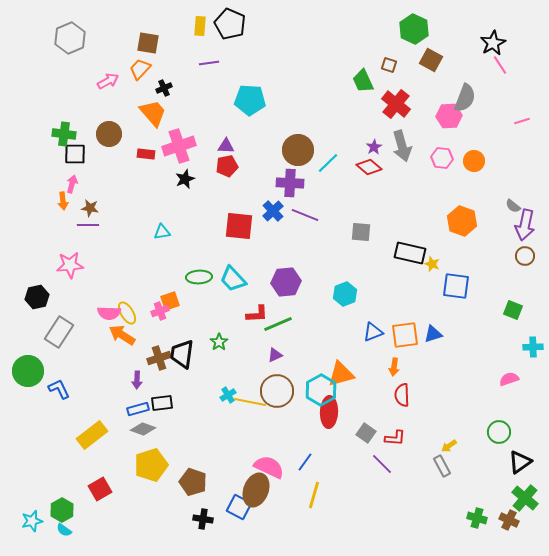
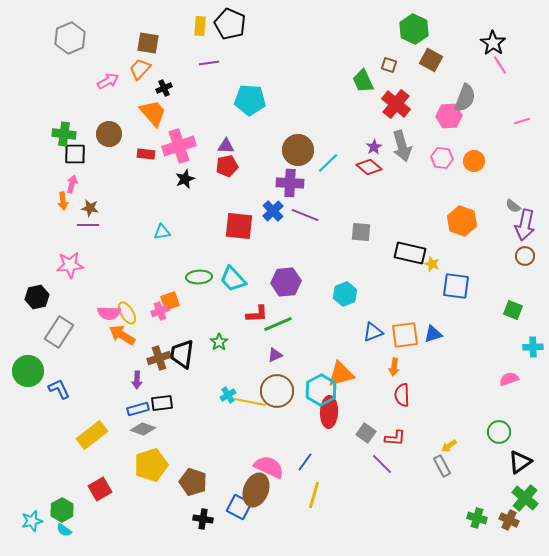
black star at (493, 43): rotated 10 degrees counterclockwise
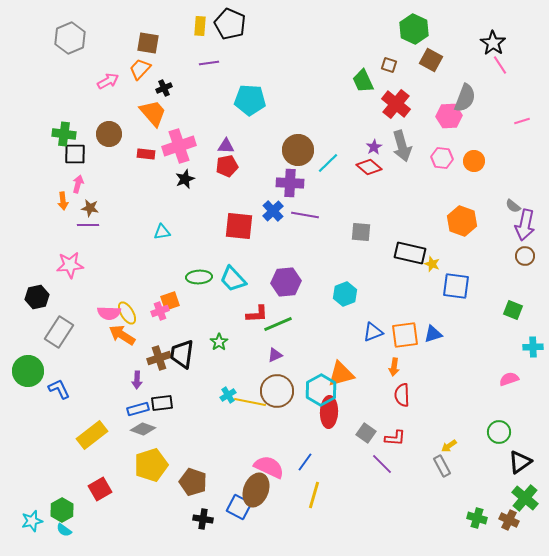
pink arrow at (72, 184): moved 6 px right
purple line at (305, 215): rotated 12 degrees counterclockwise
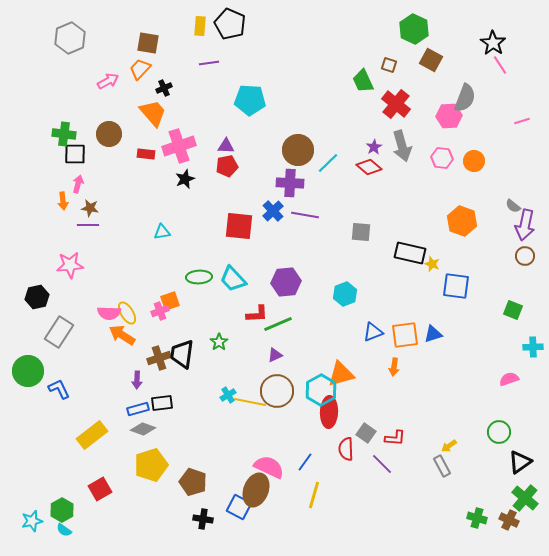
red semicircle at (402, 395): moved 56 px left, 54 px down
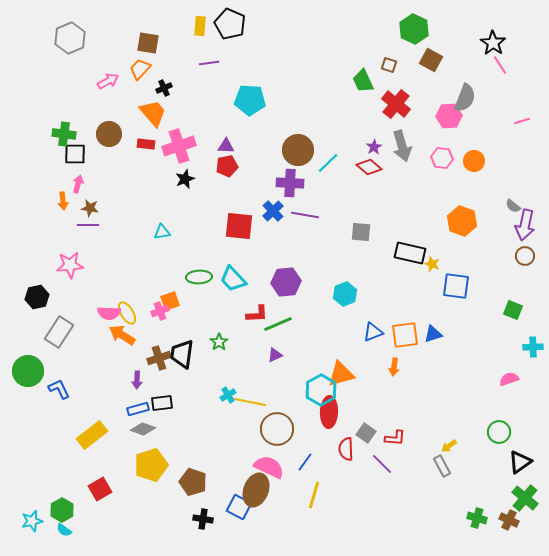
red rectangle at (146, 154): moved 10 px up
brown circle at (277, 391): moved 38 px down
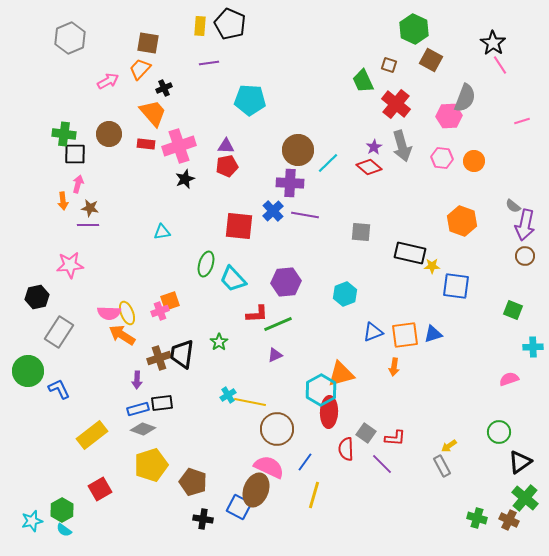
yellow star at (432, 264): moved 2 px down; rotated 21 degrees counterclockwise
green ellipse at (199, 277): moved 7 px right, 13 px up; rotated 70 degrees counterclockwise
yellow ellipse at (127, 313): rotated 10 degrees clockwise
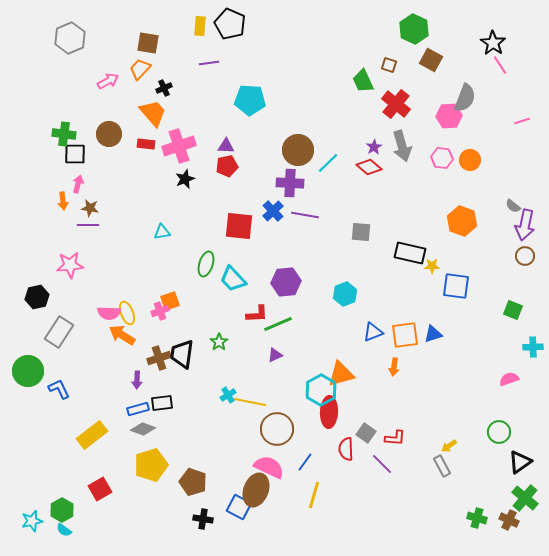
orange circle at (474, 161): moved 4 px left, 1 px up
